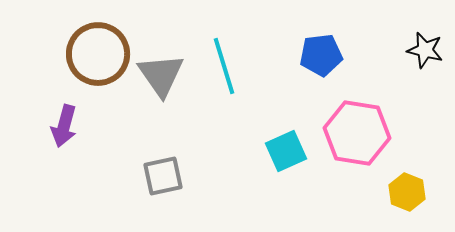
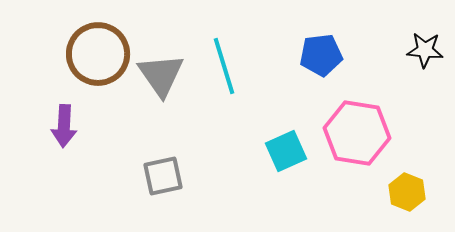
black star: rotated 9 degrees counterclockwise
purple arrow: rotated 12 degrees counterclockwise
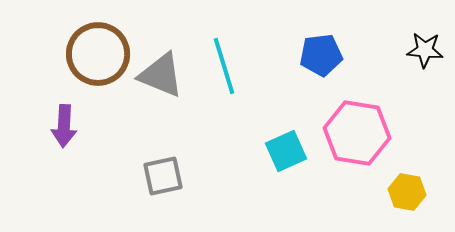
gray triangle: rotated 33 degrees counterclockwise
yellow hexagon: rotated 12 degrees counterclockwise
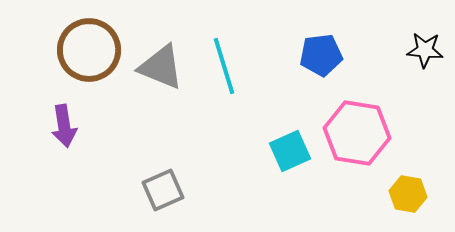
brown circle: moved 9 px left, 4 px up
gray triangle: moved 8 px up
purple arrow: rotated 12 degrees counterclockwise
cyan square: moved 4 px right
gray square: moved 14 px down; rotated 12 degrees counterclockwise
yellow hexagon: moved 1 px right, 2 px down
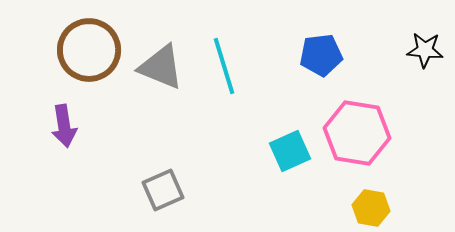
yellow hexagon: moved 37 px left, 14 px down
